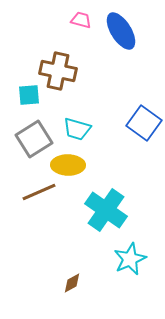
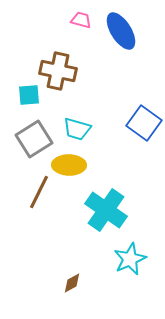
yellow ellipse: moved 1 px right
brown line: rotated 40 degrees counterclockwise
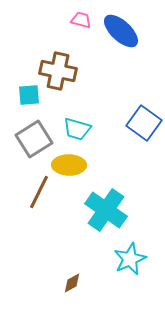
blue ellipse: rotated 15 degrees counterclockwise
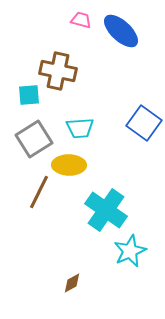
cyan trapezoid: moved 3 px right, 1 px up; rotated 20 degrees counterclockwise
cyan star: moved 8 px up
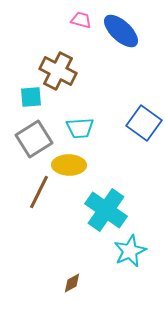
brown cross: rotated 15 degrees clockwise
cyan square: moved 2 px right, 2 px down
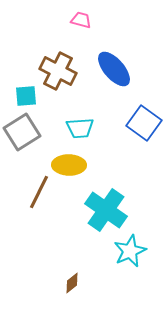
blue ellipse: moved 7 px left, 38 px down; rotated 6 degrees clockwise
cyan square: moved 5 px left, 1 px up
gray square: moved 12 px left, 7 px up
brown diamond: rotated 10 degrees counterclockwise
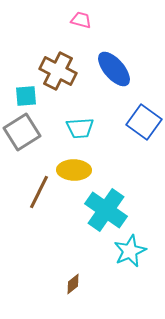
blue square: moved 1 px up
yellow ellipse: moved 5 px right, 5 px down
brown diamond: moved 1 px right, 1 px down
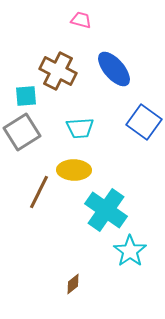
cyan star: rotated 12 degrees counterclockwise
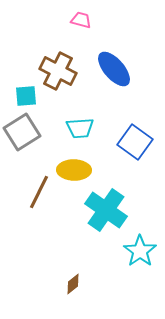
blue square: moved 9 px left, 20 px down
cyan star: moved 10 px right
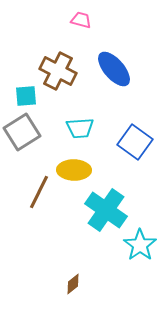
cyan star: moved 6 px up
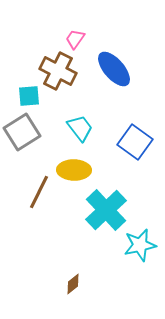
pink trapezoid: moved 6 px left, 19 px down; rotated 70 degrees counterclockwise
cyan square: moved 3 px right
cyan trapezoid: rotated 124 degrees counterclockwise
cyan cross: rotated 12 degrees clockwise
cyan star: rotated 24 degrees clockwise
